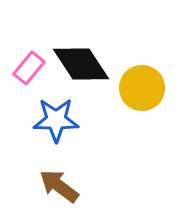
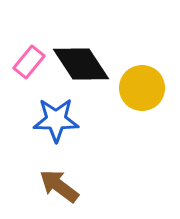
pink rectangle: moved 6 px up
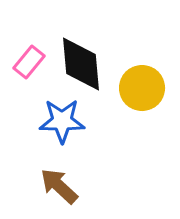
black diamond: rotated 28 degrees clockwise
blue star: moved 6 px right, 1 px down
brown arrow: rotated 6 degrees clockwise
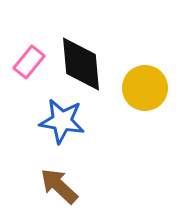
yellow circle: moved 3 px right
blue star: rotated 9 degrees clockwise
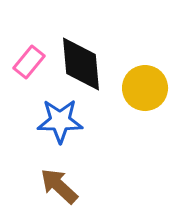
blue star: moved 2 px left; rotated 9 degrees counterclockwise
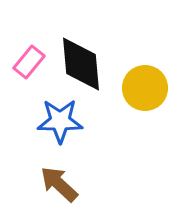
brown arrow: moved 2 px up
